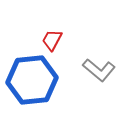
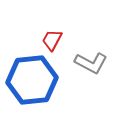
gray L-shape: moved 8 px left, 7 px up; rotated 12 degrees counterclockwise
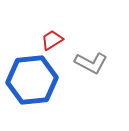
red trapezoid: rotated 30 degrees clockwise
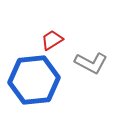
blue hexagon: moved 2 px right
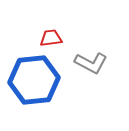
red trapezoid: moved 1 px left, 2 px up; rotated 25 degrees clockwise
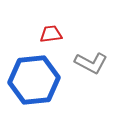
red trapezoid: moved 4 px up
